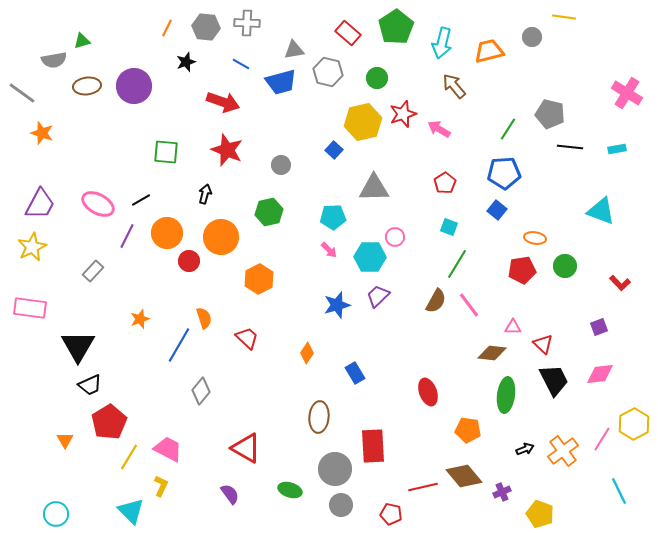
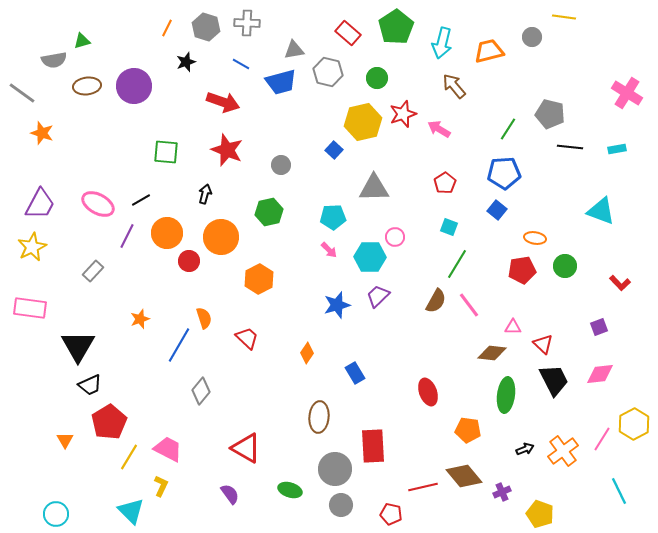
gray hexagon at (206, 27): rotated 12 degrees clockwise
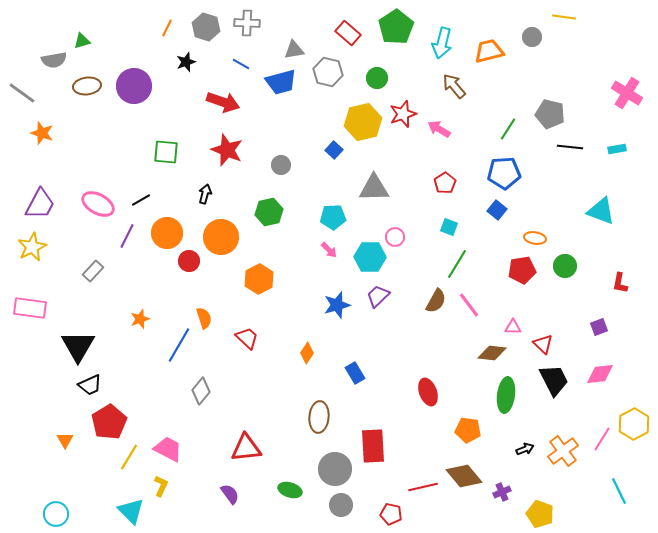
red L-shape at (620, 283): rotated 55 degrees clockwise
red triangle at (246, 448): rotated 36 degrees counterclockwise
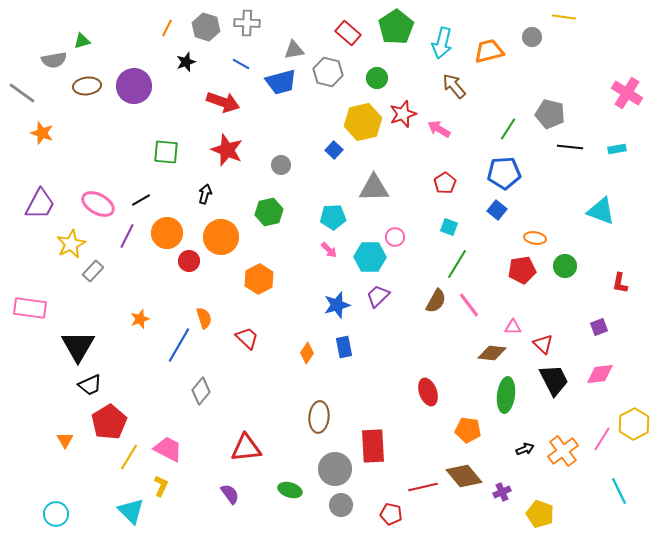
yellow star at (32, 247): moved 39 px right, 3 px up
blue rectangle at (355, 373): moved 11 px left, 26 px up; rotated 20 degrees clockwise
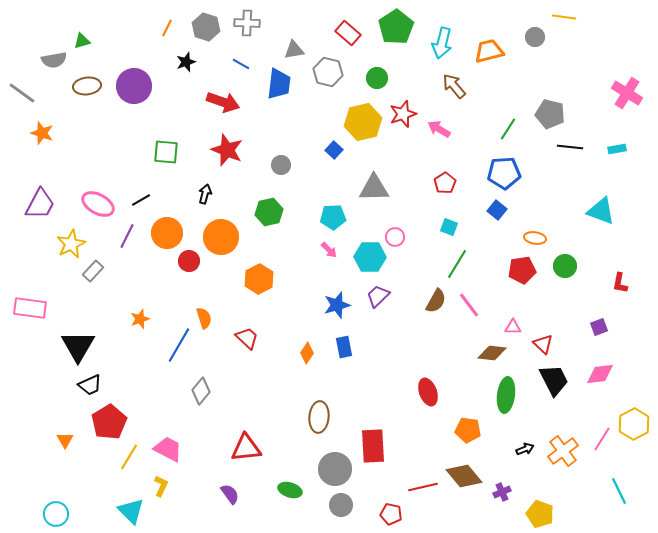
gray circle at (532, 37): moved 3 px right
blue trapezoid at (281, 82): moved 2 px left, 2 px down; rotated 68 degrees counterclockwise
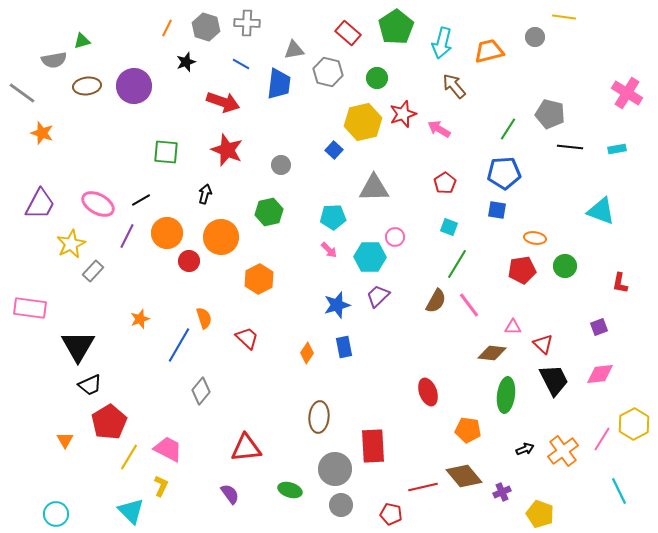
blue square at (497, 210): rotated 30 degrees counterclockwise
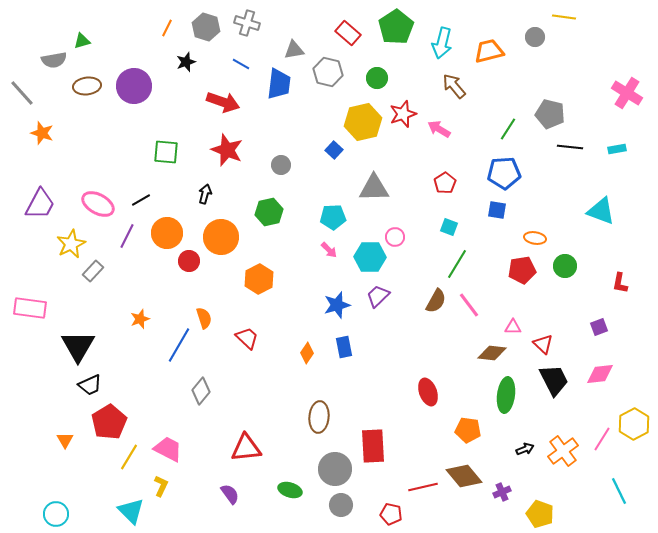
gray cross at (247, 23): rotated 15 degrees clockwise
gray line at (22, 93): rotated 12 degrees clockwise
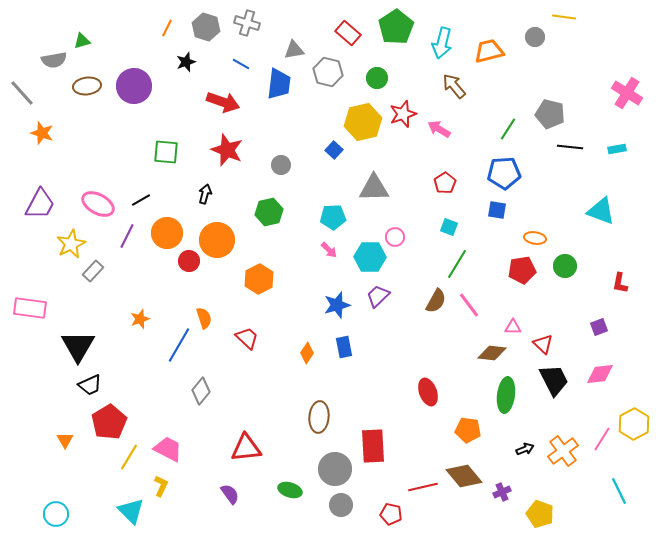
orange circle at (221, 237): moved 4 px left, 3 px down
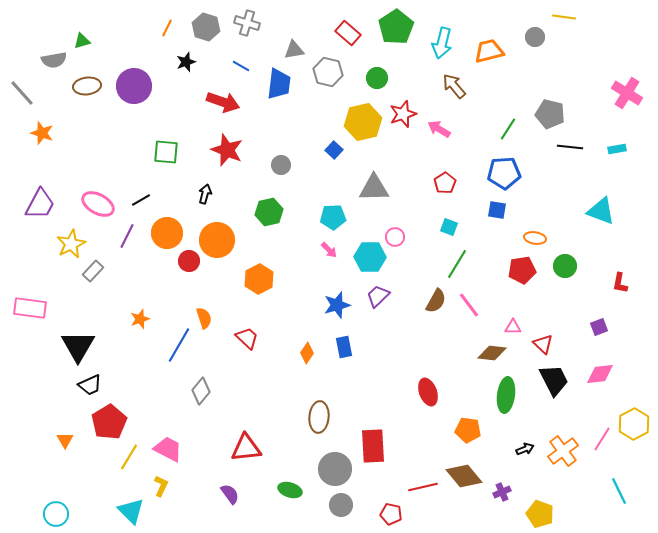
blue line at (241, 64): moved 2 px down
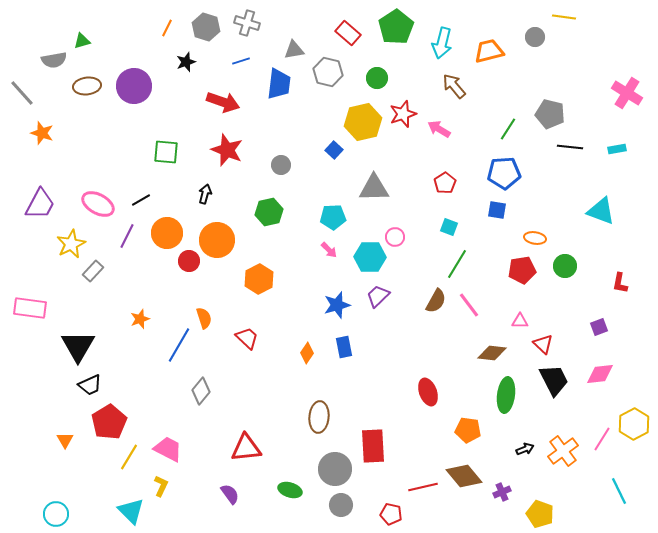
blue line at (241, 66): moved 5 px up; rotated 48 degrees counterclockwise
pink triangle at (513, 327): moved 7 px right, 6 px up
